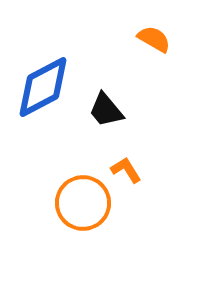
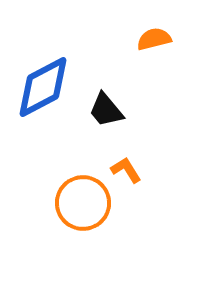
orange semicircle: rotated 44 degrees counterclockwise
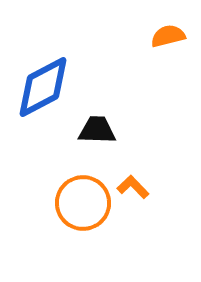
orange semicircle: moved 14 px right, 3 px up
black trapezoid: moved 9 px left, 20 px down; rotated 132 degrees clockwise
orange L-shape: moved 7 px right, 17 px down; rotated 12 degrees counterclockwise
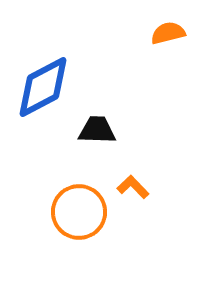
orange semicircle: moved 3 px up
orange circle: moved 4 px left, 9 px down
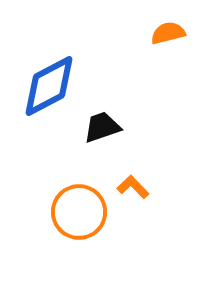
blue diamond: moved 6 px right, 1 px up
black trapezoid: moved 5 px right, 3 px up; rotated 21 degrees counterclockwise
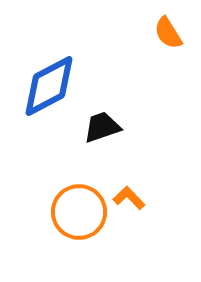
orange semicircle: rotated 108 degrees counterclockwise
orange L-shape: moved 4 px left, 11 px down
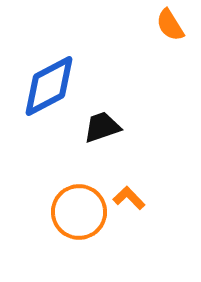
orange semicircle: moved 2 px right, 8 px up
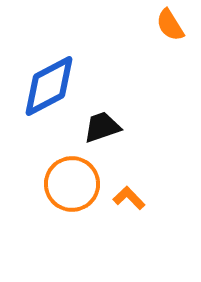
orange circle: moved 7 px left, 28 px up
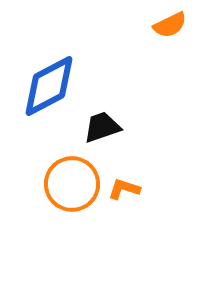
orange semicircle: rotated 84 degrees counterclockwise
orange L-shape: moved 5 px left, 9 px up; rotated 28 degrees counterclockwise
